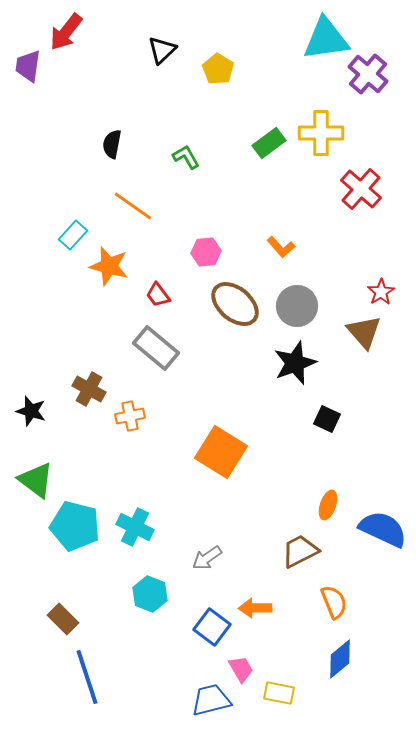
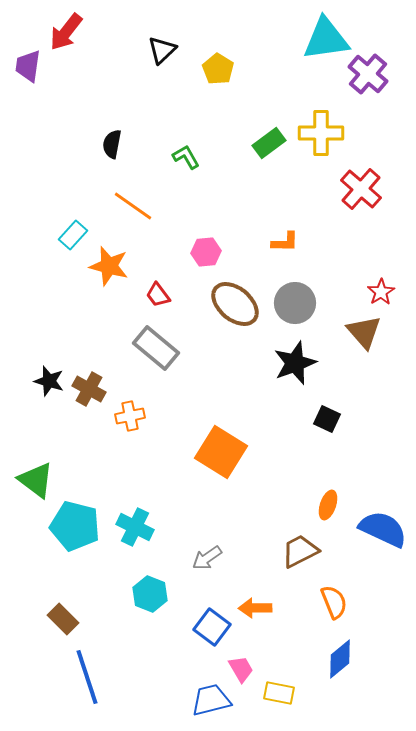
orange L-shape at (281, 247): moved 4 px right, 5 px up; rotated 48 degrees counterclockwise
gray circle at (297, 306): moved 2 px left, 3 px up
black star at (31, 411): moved 18 px right, 30 px up
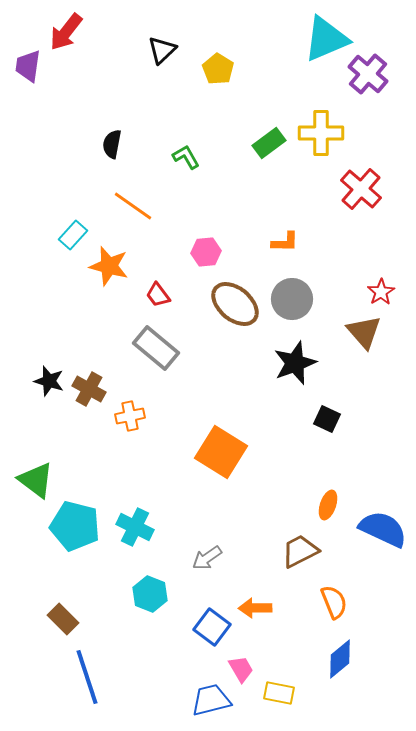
cyan triangle at (326, 39): rotated 15 degrees counterclockwise
gray circle at (295, 303): moved 3 px left, 4 px up
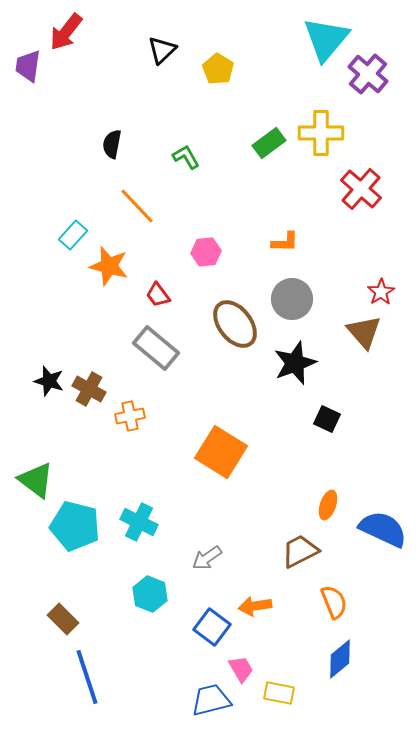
cyan triangle at (326, 39): rotated 27 degrees counterclockwise
orange line at (133, 206): moved 4 px right; rotated 12 degrees clockwise
brown ellipse at (235, 304): moved 20 px down; rotated 12 degrees clockwise
cyan cross at (135, 527): moved 4 px right, 5 px up
orange arrow at (255, 608): moved 2 px up; rotated 8 degrees counterclockwise
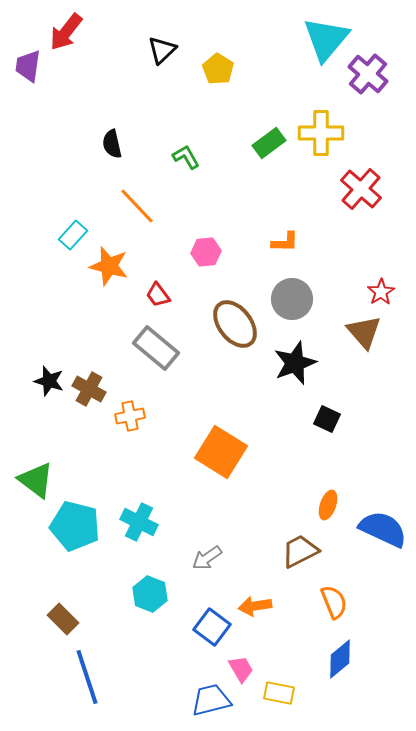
black semicircle at (112, 144): rotated 24 degrees counterclockwise
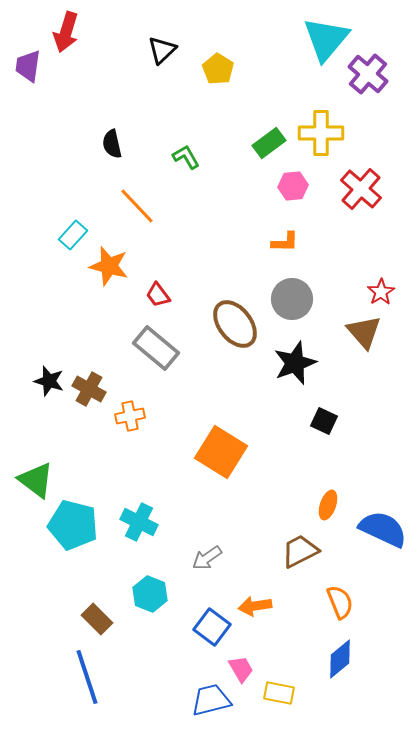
red arrow at (66, 32): rotated 21 degrees counterclockwise
pink hexagon at (206, 252): moved 87 px right, 66 px up
black square at (327, 419): moved 3 px left, 2 px down
cyan pentagon at (75, 526): moved 2 px left, 1 px up
orange semicircle at (334, 602): moved 6 px right
brown rectangle at (63, 619): moved 34 px right
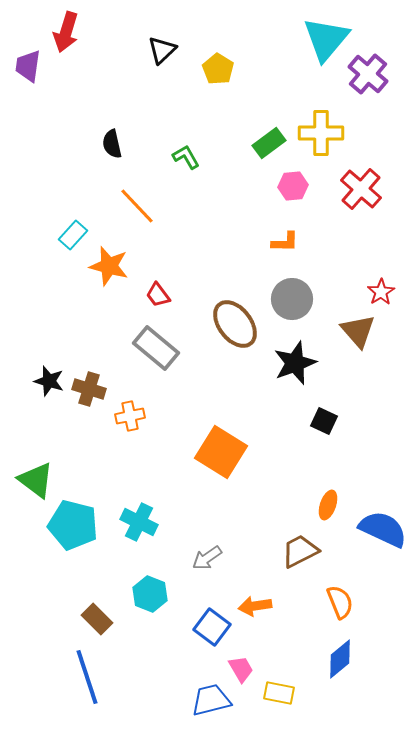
brown triangle at (364, 332): moved 6 px left, 1 px up
brown cross at (89, 389): rotated 12 degrees counterclockwise
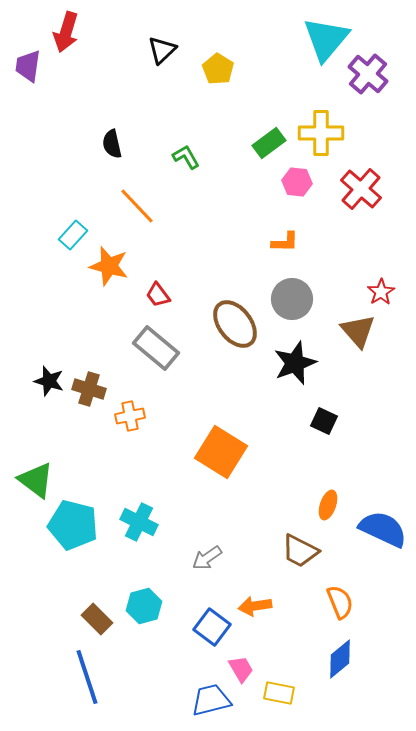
pink hexagon at (293, 186): moved 4 px right, 4 px up; rotated 12 degrees clockwise
brown trapezoid at (300, 551): rotated 126 degrees counterclockwise
cyan hexagon at (150, 594): moved 6 px left, 12 px down; rotated 24 degrees clockwise
